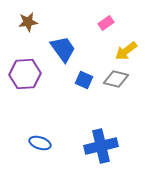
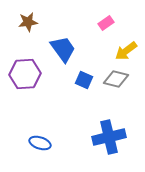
blue cross: moved 8 px right, 9 px up
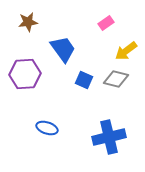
blue ellipse: moved 7 px right, 15 px up
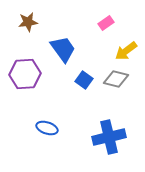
blue square: rotated 12 degrees clockwise
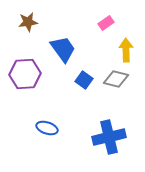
yellow arrow: moved 1 px up; rotated 125 degrees clockwise
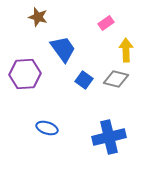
brown star: moved 10 px right, 5 px up; rotated 24 degrees clockwise
